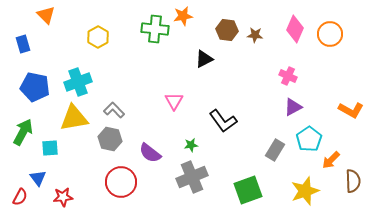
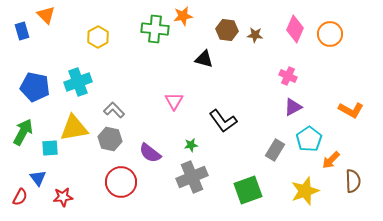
blue rectangle: moved 1 px left, 13 px up
black triangle: rotated 42 degrees clockwise
yellow triangle: moved 10 px down
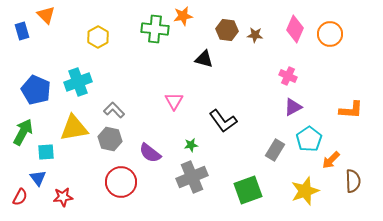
blue pentagon: moved 1 px right, 3 px down; rotated 12 degrees clockwise
orange L-shape: rotated 25 degrees counterclockwise
cyan square: moved 4 px left, 4 px down
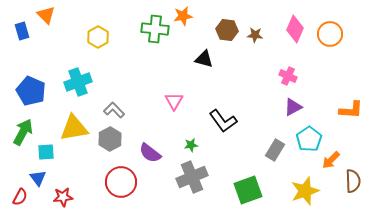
blue pentagon: moved 5 px left, 1 px down
gray hexagon: rotated 20 degrees clockwise
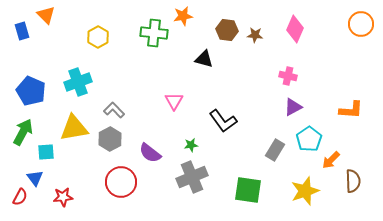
green cross: moved 1 px left, 4 px down
orange circle: moved 31 px right, 10 px up
pink cross: rotated 12 degrees counterclockwise
blue triangle: moved 3 px left
green square: rotated 28 degrees clockwise
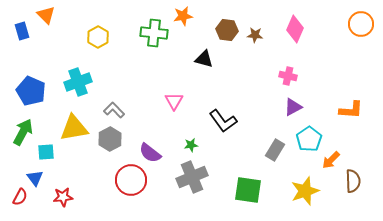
red circle: moved 10 px right, 2 px up
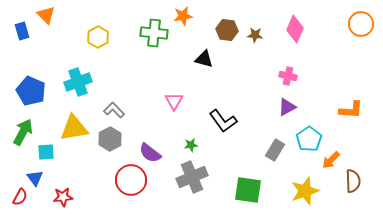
purple triangle: moved 6 px left
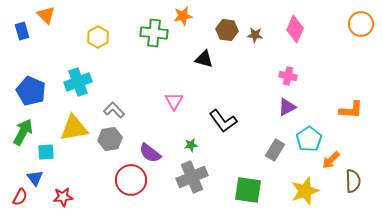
gray hexagon: rotated 20 degrees clockwise
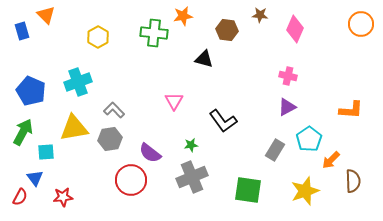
brown star: moved 5 px right, 20 px up
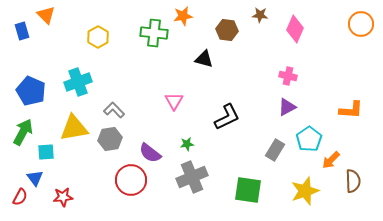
black L-shape: moved 4 px right, 4 px up; rotated 80 degrees counterclockwise
green star: moved 4 px left, 1 px up
